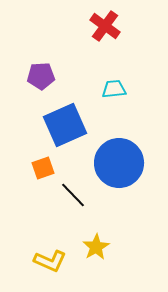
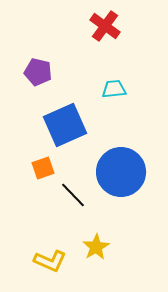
purple pentagon: moved 3 px left, 4 px up; rotated 16 degrees clockwise
blue circle: moved 2 px right, 9 px down
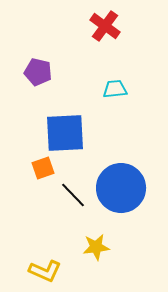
cyan trapezoid: moved 1 px right
blue square: moved 8 px down; rotated 21 degrees clockwise
blue circle: moved 16 px down
yellow star: rotated 24 degrees clockwise
yellow L-shape: moved 5 px left, 10 px down
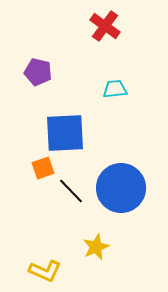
black line: moved 2 px left, 4 px up
yellow star: rotated 16 degrees counterclockwise
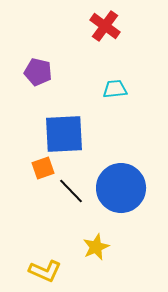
blue square: moved 1 px left, 1 px down
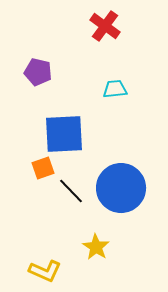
yellow star: rotated 16 degrees counterclockwise
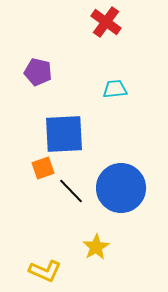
red cross: moved 1 px right, 4 px up
yellow star: rotated 8 degrees clockwise
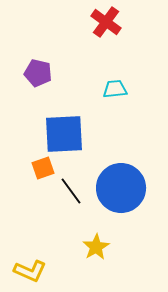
purple pentagon: moved 1 px down
black line: rotated 8 degrees clockwise
yellow L-shape: moved 15 px left
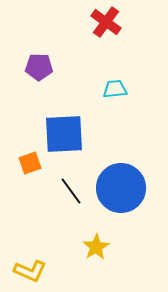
purple pentagon: moved 1 px right, 6 px up; rotated 12 degrees counterclockwise
orange square: moved 13 px left, 5 px up
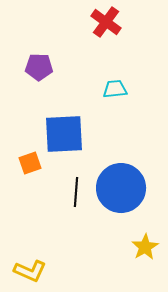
black line: moved 5 px right, 1 px down; rotated 40 degrees clockwise
yellow star: moved 49 px right
